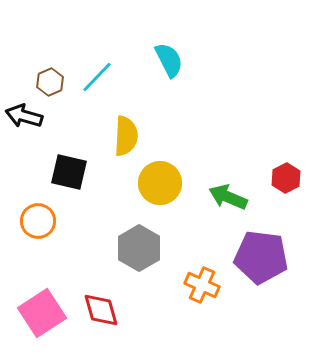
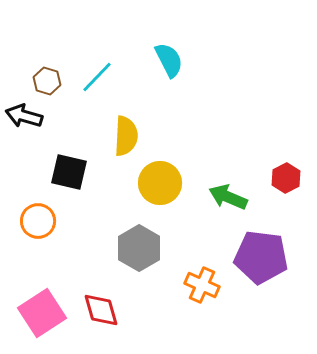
brown hexagon: moved 3 px left, 1 px up; rotated 20 degrees counterclockwise
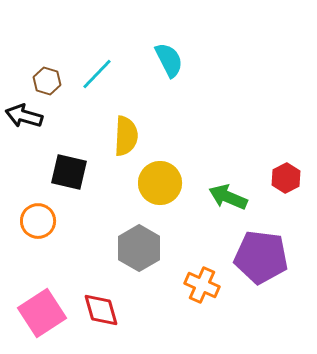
cyan line: moved 3 px up
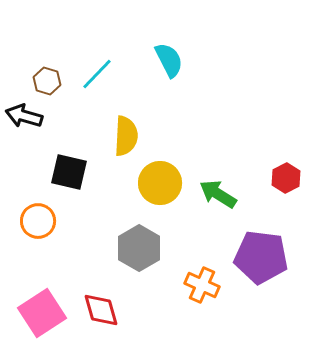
green arrow: moved 10 px left, 3 px up; rotated 9 degrees clockwise
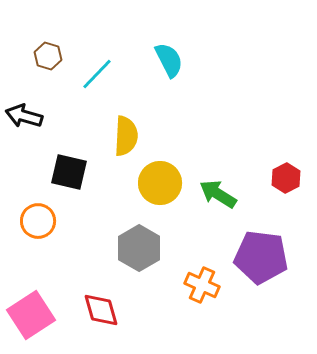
brown hexagon: moved 1 px right, 25 px up
pink square: moved 11 px left, 2 px down
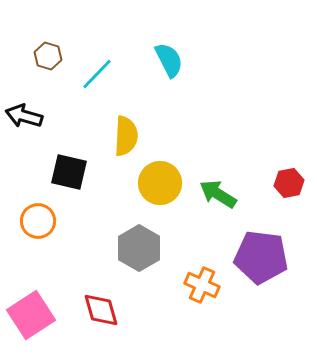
red hexagon: moved 3 px right, 5 px down; rotated 16 degrees clockwise
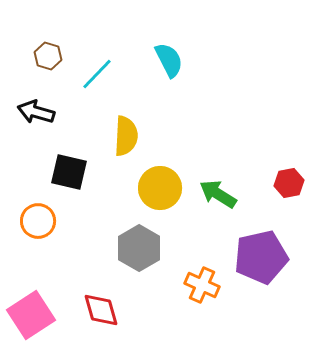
black arrow: moved 12 px right, 4 px up
yellow circle: moved 5 px down
purple pentagon: rotated 20 degrees counterclockwise
